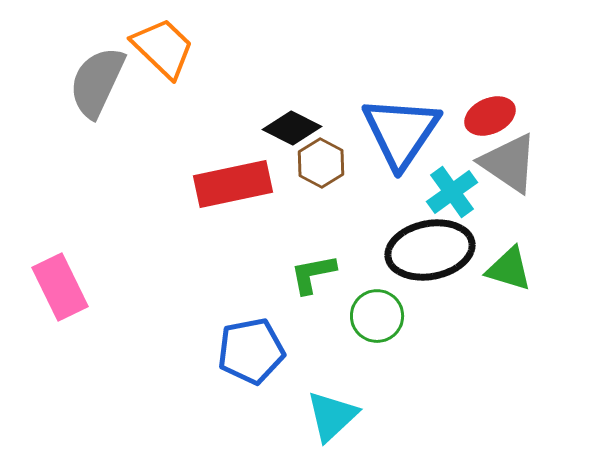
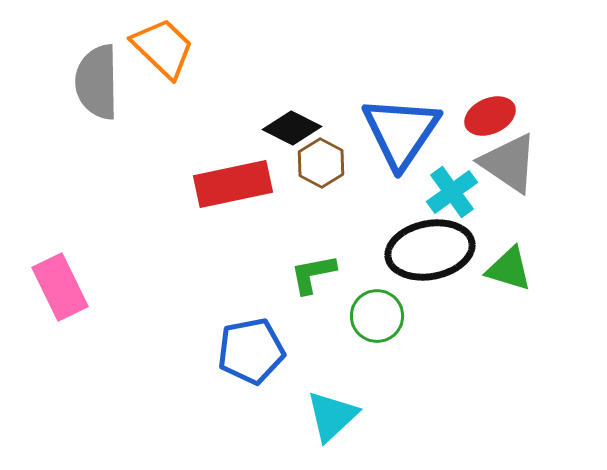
gray semicircle: rotated 26 degrees counterclockwise
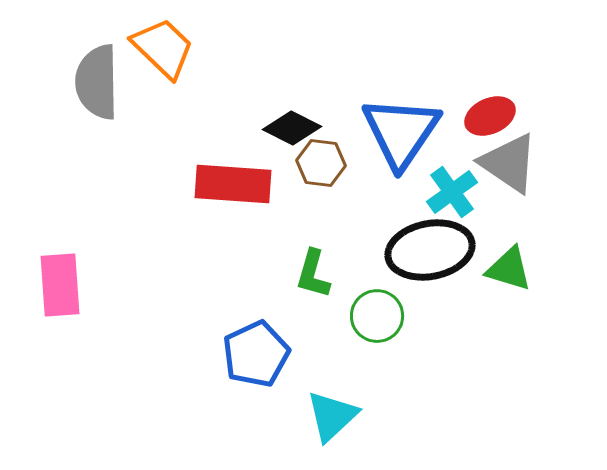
brown hexagon: rotated 21 degrees counterclockwise
red rectangle: rotated 16 degrees clockwise
green L-shape: rotated 63 degrees counterclockwise
pink rectangle: moved 2 px up; rotated 22 degrees clockwise
blue pentagon: moved 5 px right, 3 px down; rotated 14 degrees counterclockwise
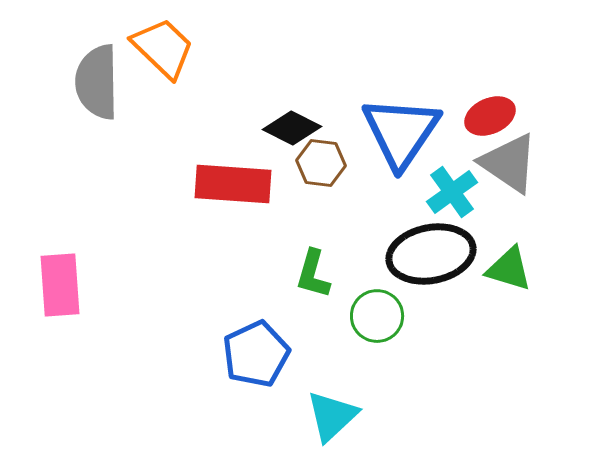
black ellipse: moved 1 px right, 4 px down
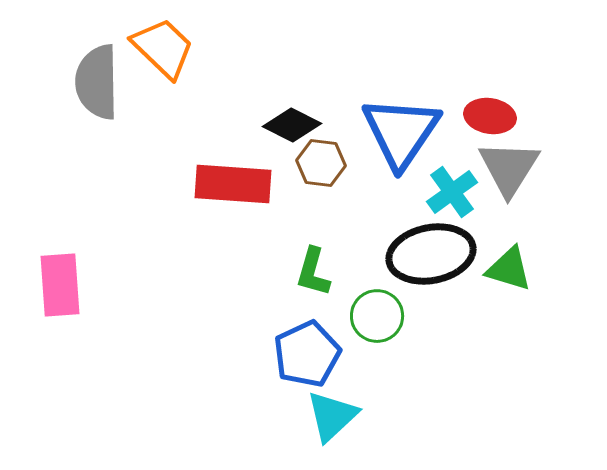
red ellipse: rotated 33 degrees clockwise
black diamond: moved 3 px up
gray triangle: moved 5 px down; rotated 28 degrees clockwise
green L-shape: moved 2 px up
blue pentagon: moved 51 px right
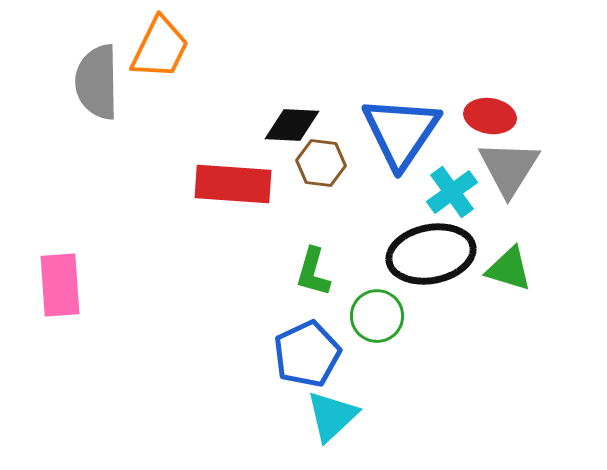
orange trapezoid: moved 3 px left; rotated 72 degrees clockwise
black diamond: rotated 24 degrees counterclockwise
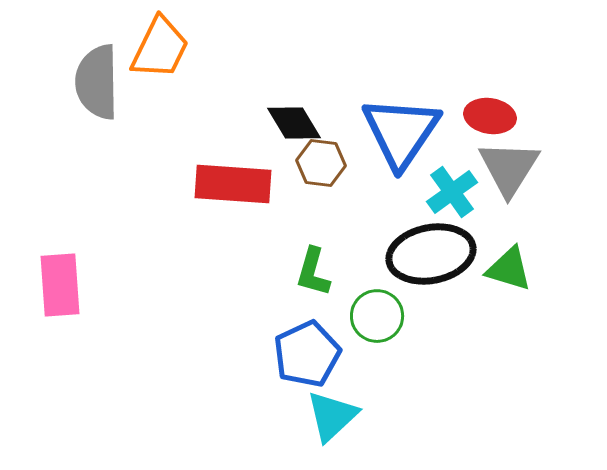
black diamond: moved 2 px right, 2 px up; rotated 56 degrees clockwise
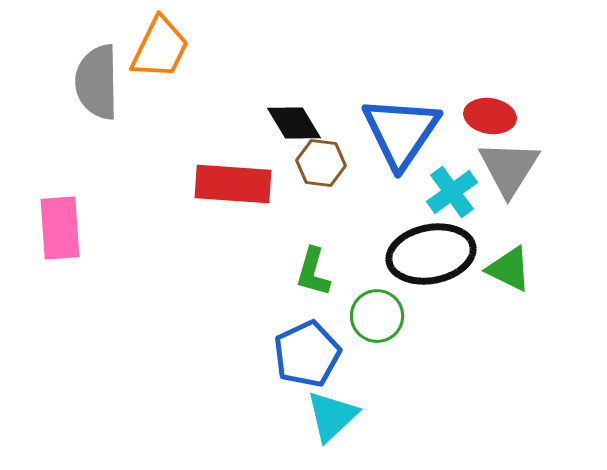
green triangle: rotated 9 degrees clockwise
pink rectangle: moved 57 px up
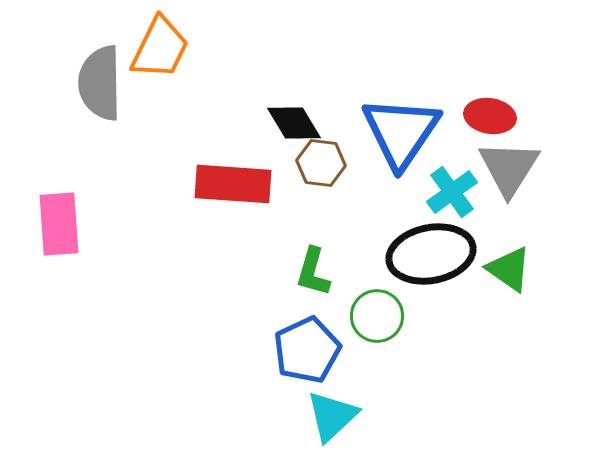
gray semicircle: moved 3 px right, 1 px down
pink rectangle: moved 1 px left, 4 px up
green triangle: rotated 9 degrees clockwise
blue pentagon: moved 4 px up
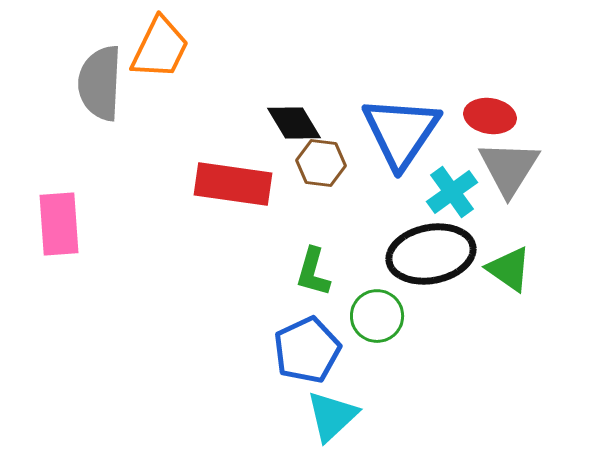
gray semicircle: rotated 4 degrees clockwise
red rectangle: rotated 4 degrees clockwise
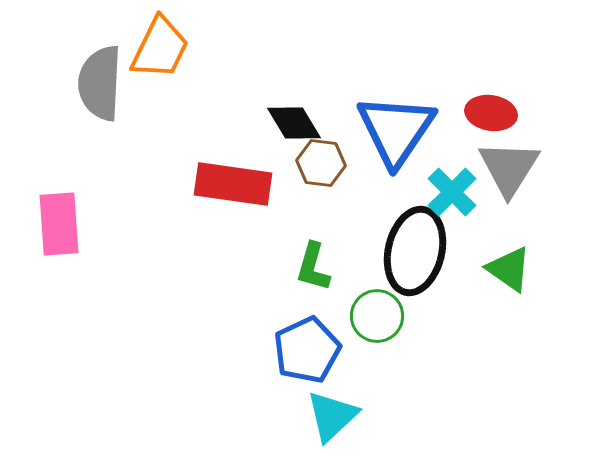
red ellipse: moved 1 px right, 3 px up
blue triangle: moved 5 px left, 2 px up
cyan cross: rotated 9 degrees counterclockwise
black ellipse: moved 16 px left, 3 px up; rotated 66 degrees counterclockwise
green L-shape: moved 5 px up
